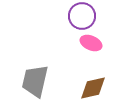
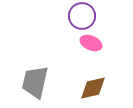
gray trapezoid: moved 1 px down
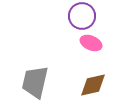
brown diamond: moved 3 px up
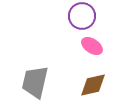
pink ellipse: moved 1 px right, 3 px down; rotated 10 degrees clockwise
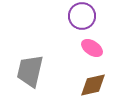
pink ellipse: moved 2 px down
gray trapezoid: moved 5 px left, 11 px up
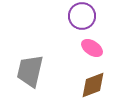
brown diamond: rotated 8 degrees counterclockwise
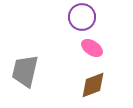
purple circle: moved 1 px down
gray trapezoid: moved 5 px left
